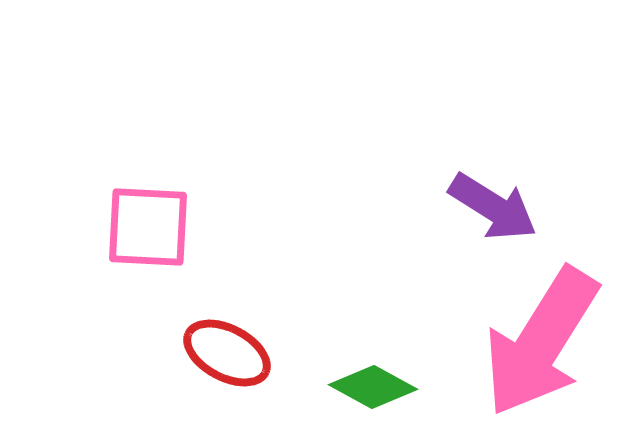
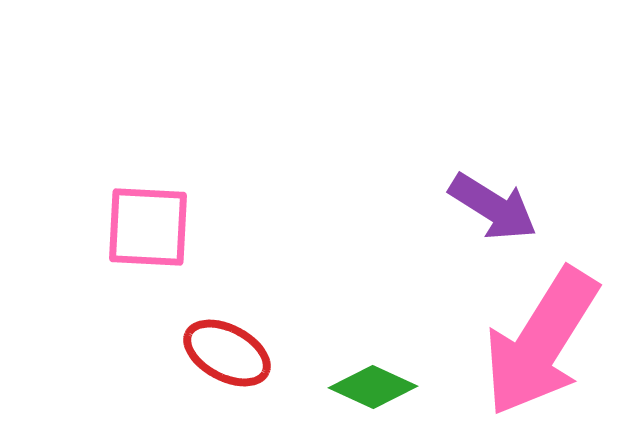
green diamond: rotated 4 degrees counterclockwise
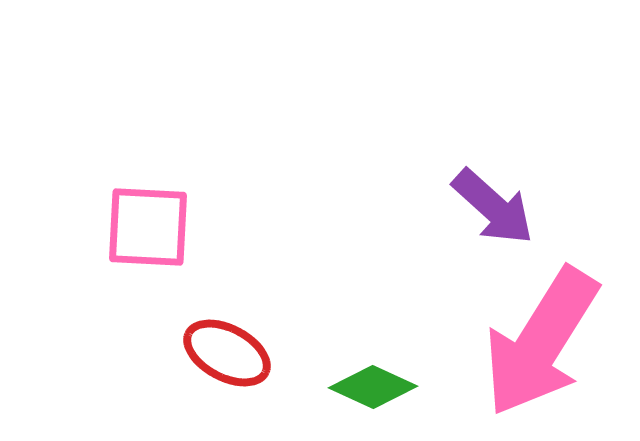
purple arrow: rotated 10 degrees clockwise
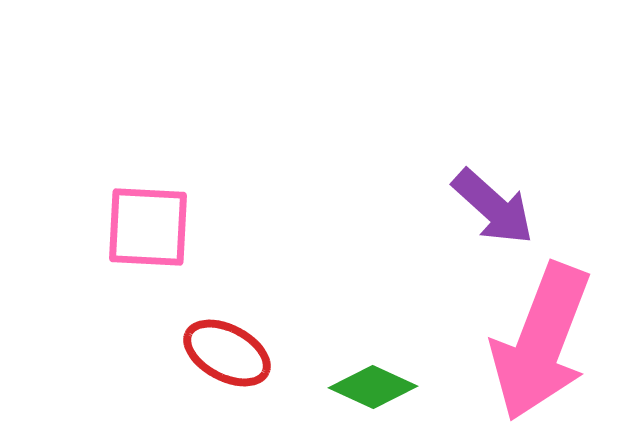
pink arrow: rotated 11 degrees counterclockwise
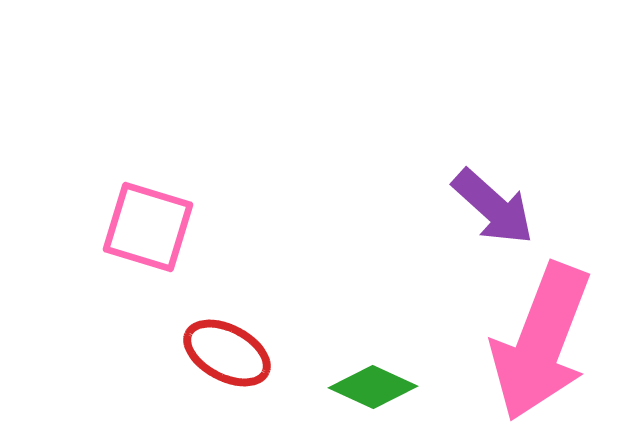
pink square: rotated 14 degrees clockwise
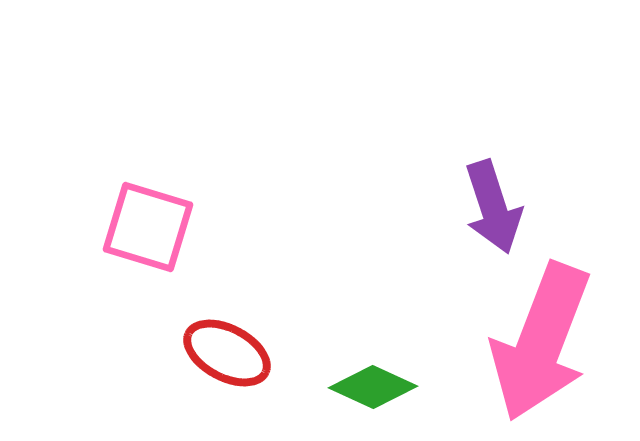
purple arrow: rotated 30 degrees clockwise
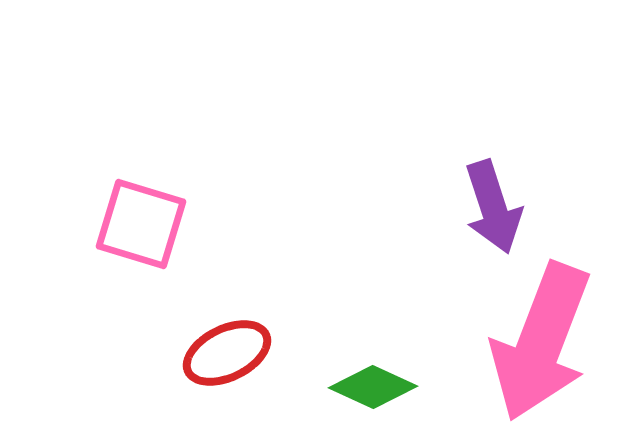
pink square: moved 7 px left, 3 px up
red ellipse: rotated 54 degrees counterclockwise
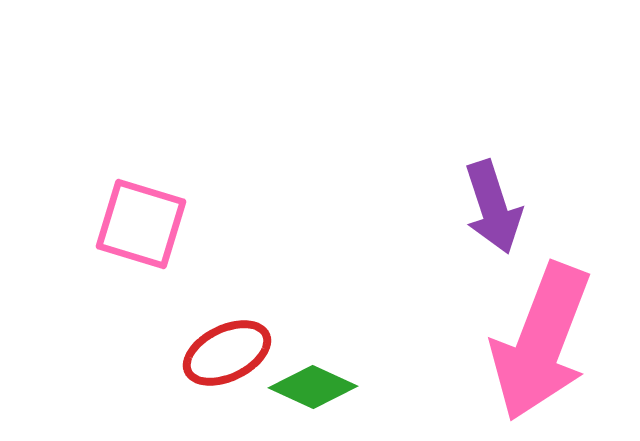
green diamond: moved 60 px left
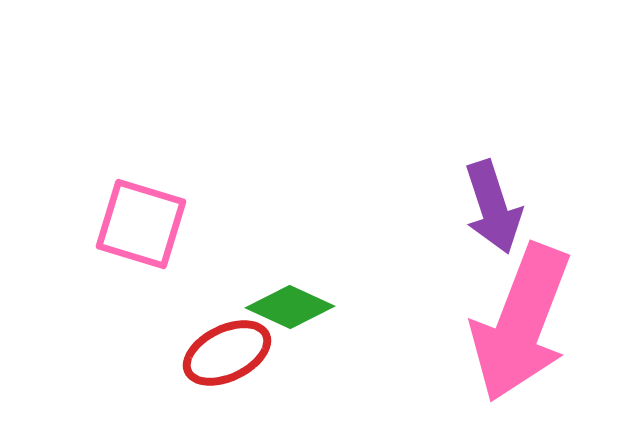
pink arrow: moved 20 px left, 19 px up
green diamond: moved 23 px left, 80 px up
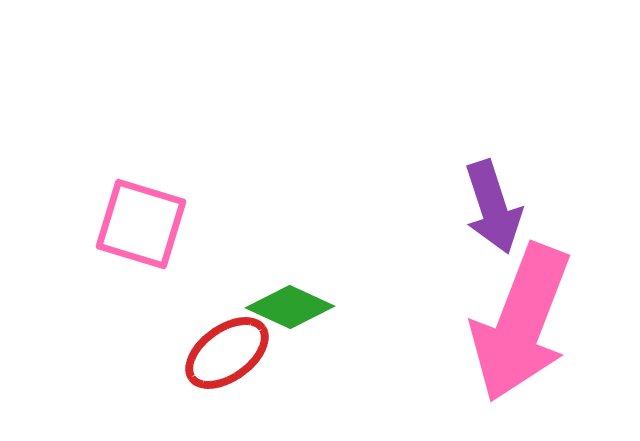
red ellipse: rotated 10 degrees counterclockwise
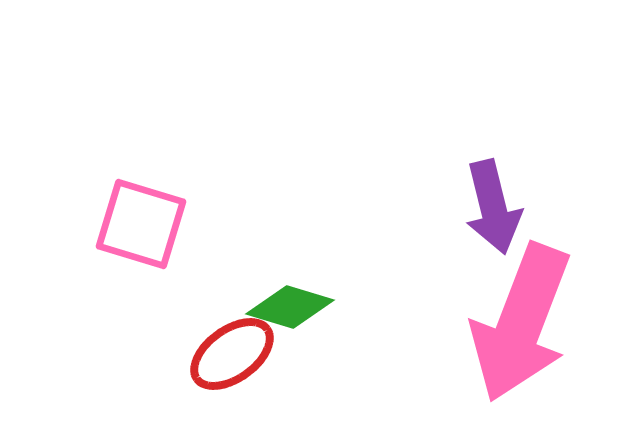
purple arrow: rotated 4 degrees clockwise
green diamond: rotated 8 degrees counterclockwise
red ellipse: moved 5 px right, 1 px down
